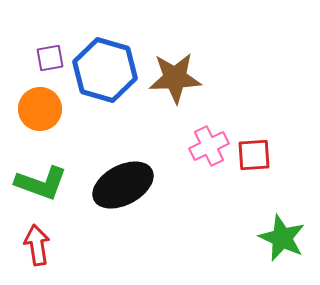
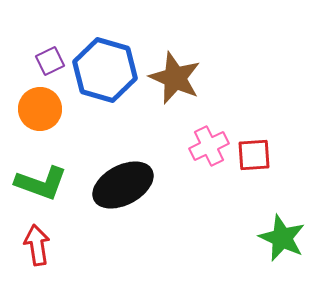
purple square: moved 3 px down; rotated 16 degrees counterclockwise
brown star: rotated 26 degrees clockwise
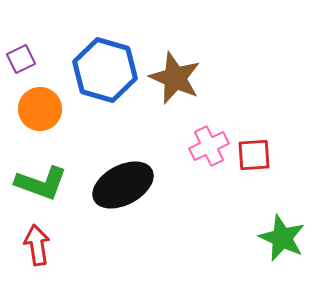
purple square: moved 29 px left, 2 px up
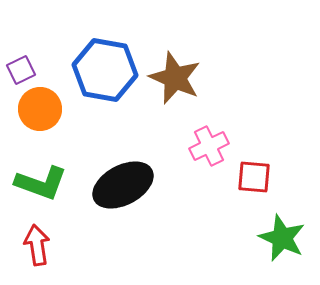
purple square: moved 11 px down
blue hexagon: rotated 6 degrees counterclockwise
red square: moved 22 px down; rotated 9 degrees clockwise
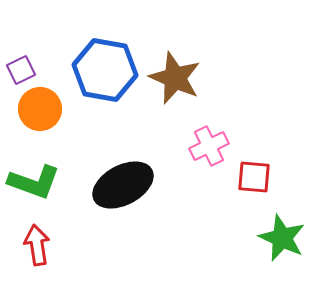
green L-shape: moved 7 px left, 1 px up
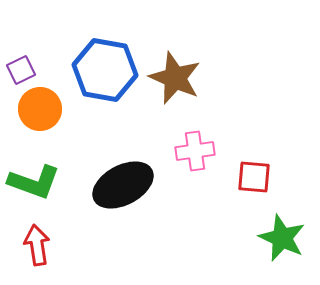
pink cross: moved 14 px left, 5 px down; rotated 18 degrees clockwise
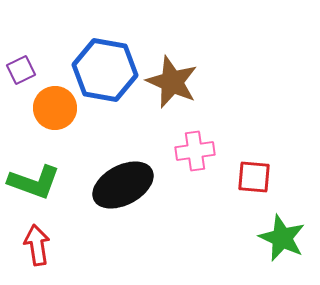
brown star: moved 3 px left, 4 px down
orange circle: moved 15 px right, 1 px up
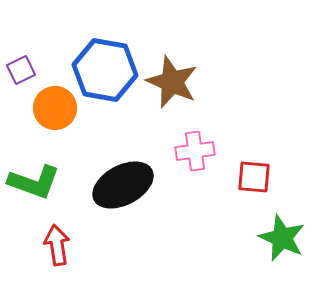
red arrow: moved 20 px right
